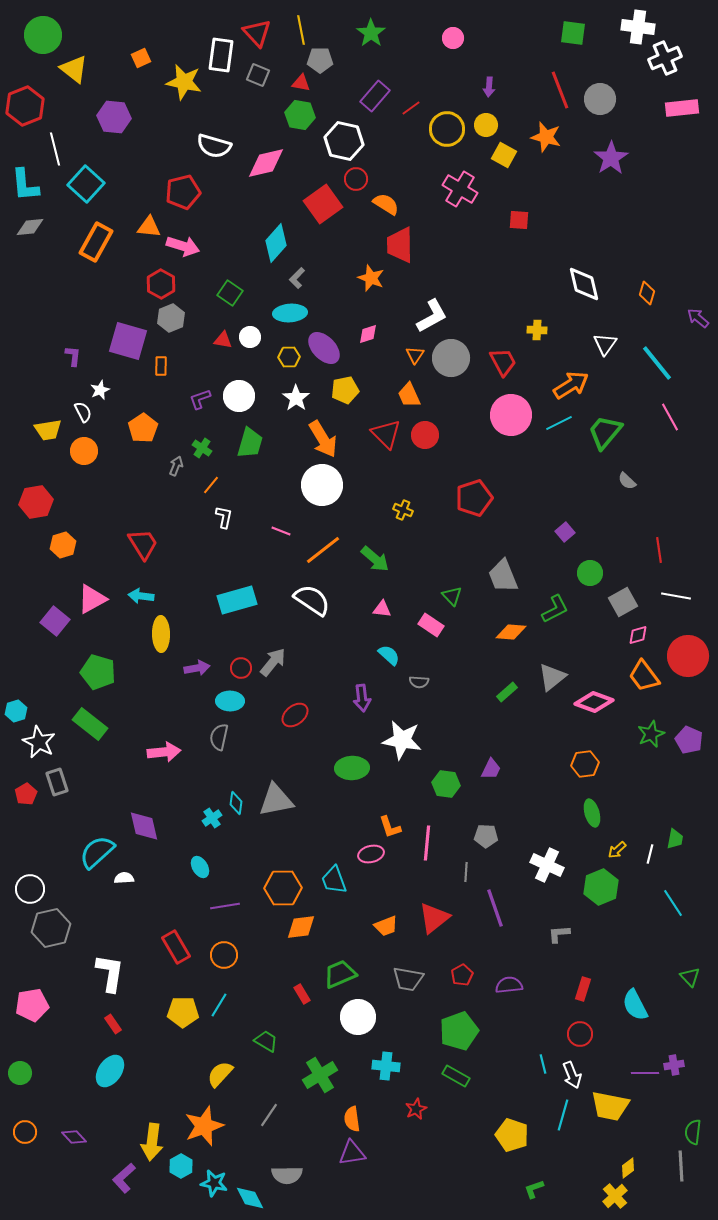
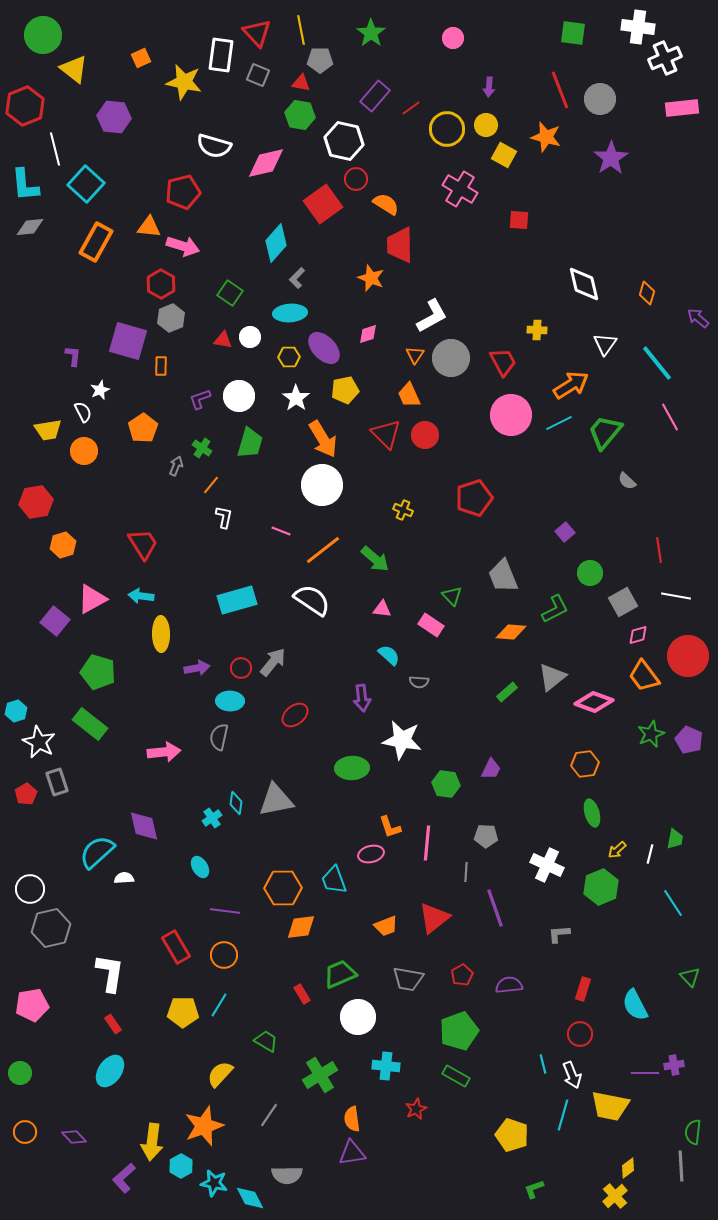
purple line at (225, 906): moved 5 px down; rotated 16 degrees clockwise
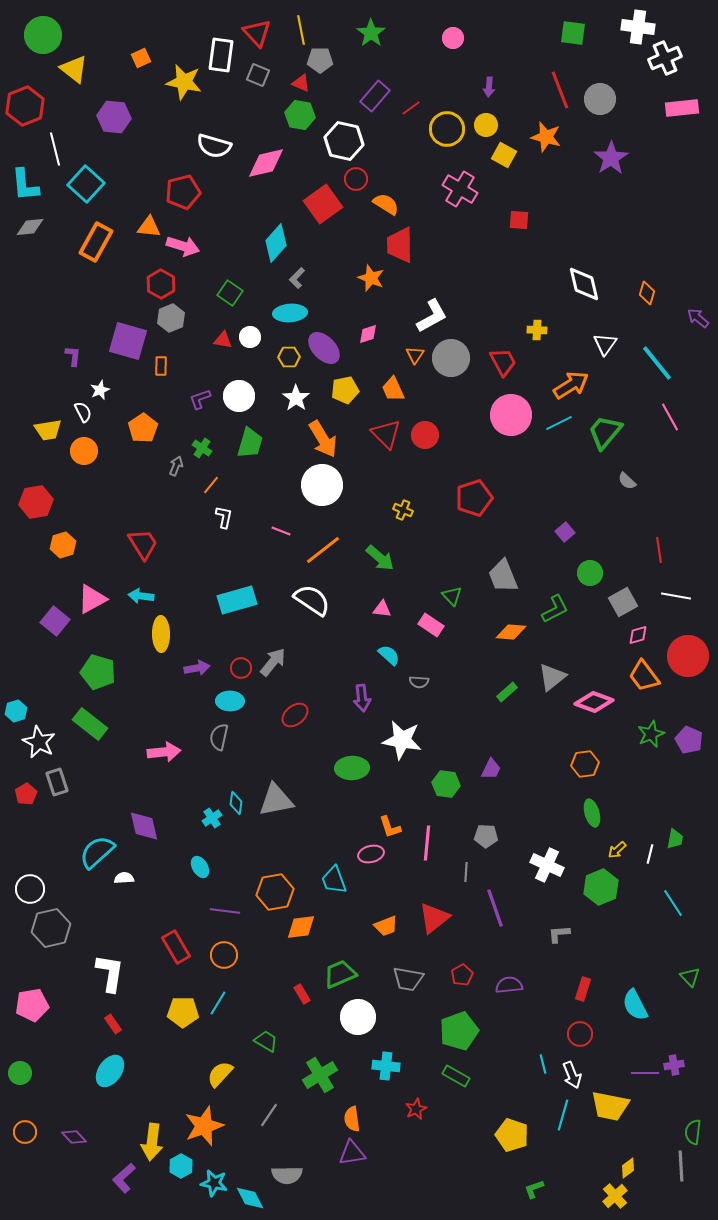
red triangle at (301, 83): rotated 12 degrees clockwise
orange trapezoid at (409, 395): moved 16 px left, 6 px up
green arrow at (375, 559): moved 5 px right, 1 px up
orange hexagon at (283, 888): moved 8 px left, 4 px down; rotated 9 degrees counterclockwise
cyan line at (219, 1005): moved 1 px left, 2 px up
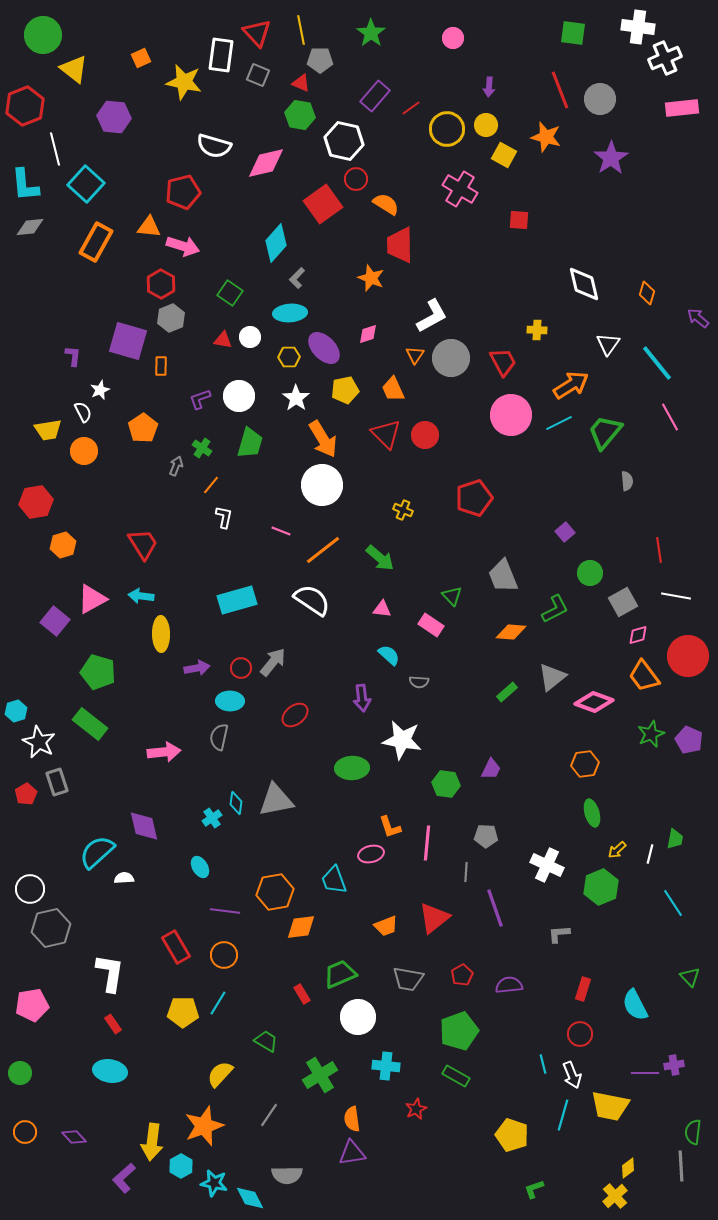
white triangle at (605, 344): moved 3 px right
gray semicircle at (627, 481): rotated 138 degrees counterclockwise
cyan ellipse at (110, 1071): rotated 64 degrees clockwise
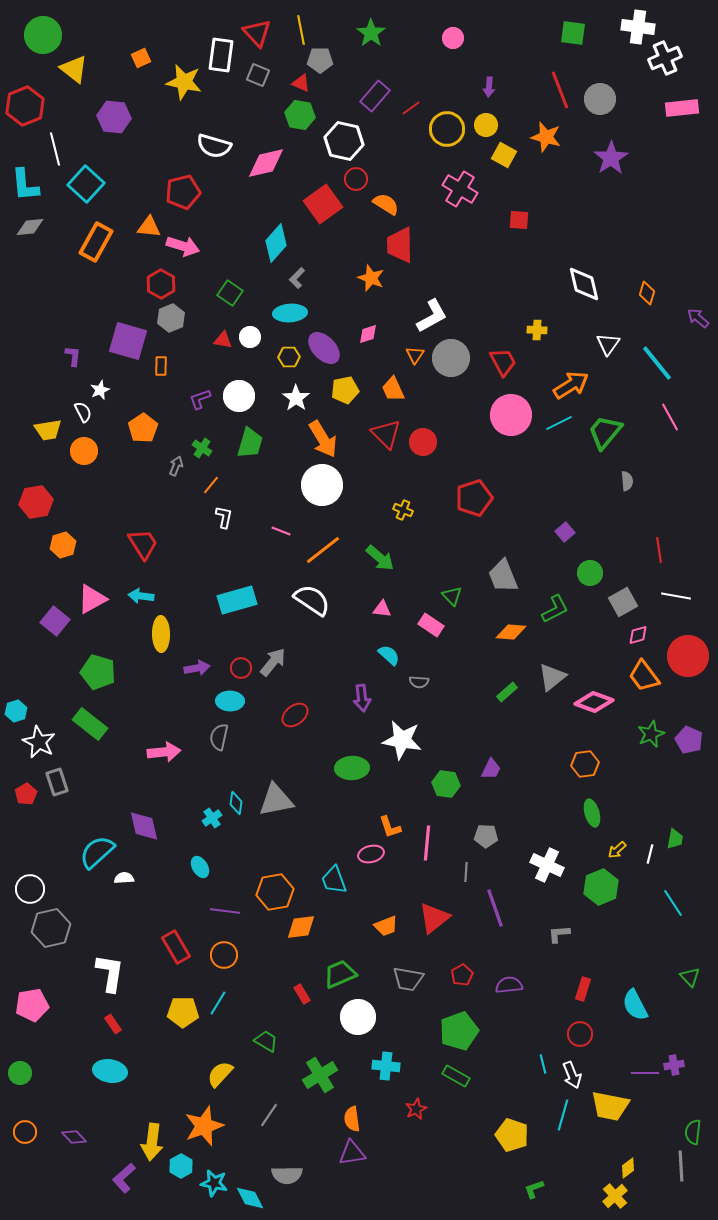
red circle at (425, 435): moved 2 px left, 7 px down
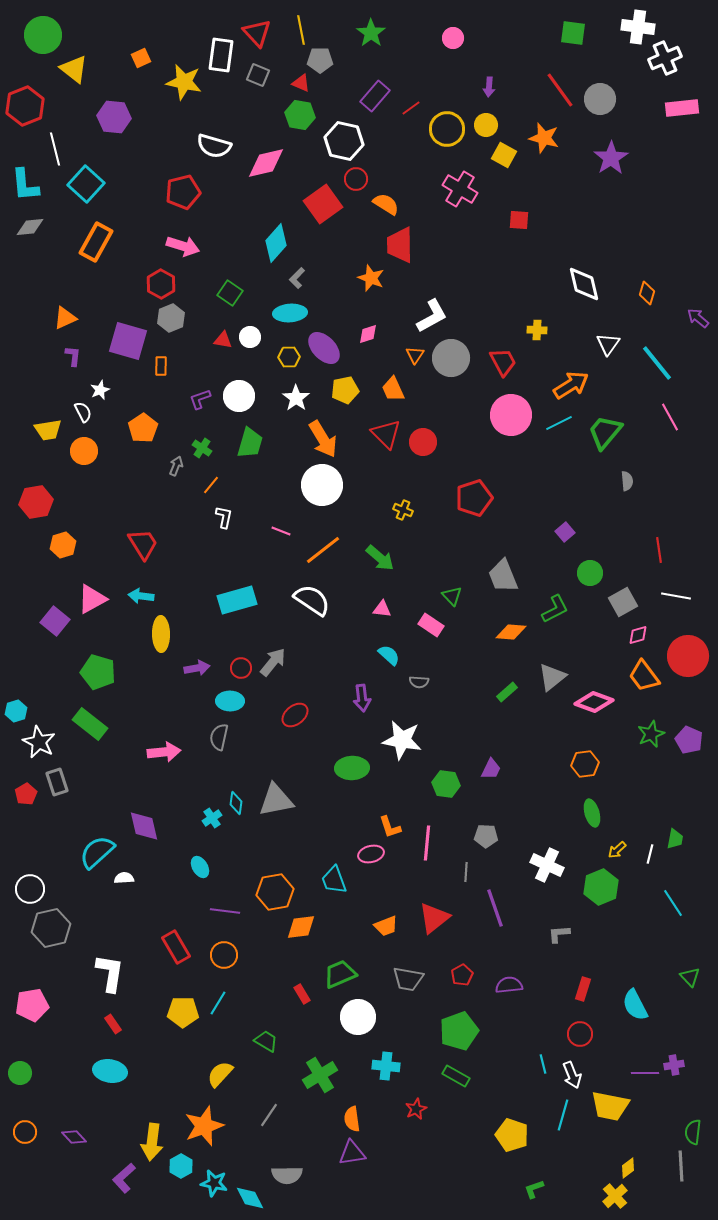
red line at (560, 90): rotated 15 degrees counterclockwise
orange star at (546, 137): moved 2 px left, 1 px down
orange triangle at (149, 227): moved 84 px left, 91 px down; rotated 30 degrees counterclockwise
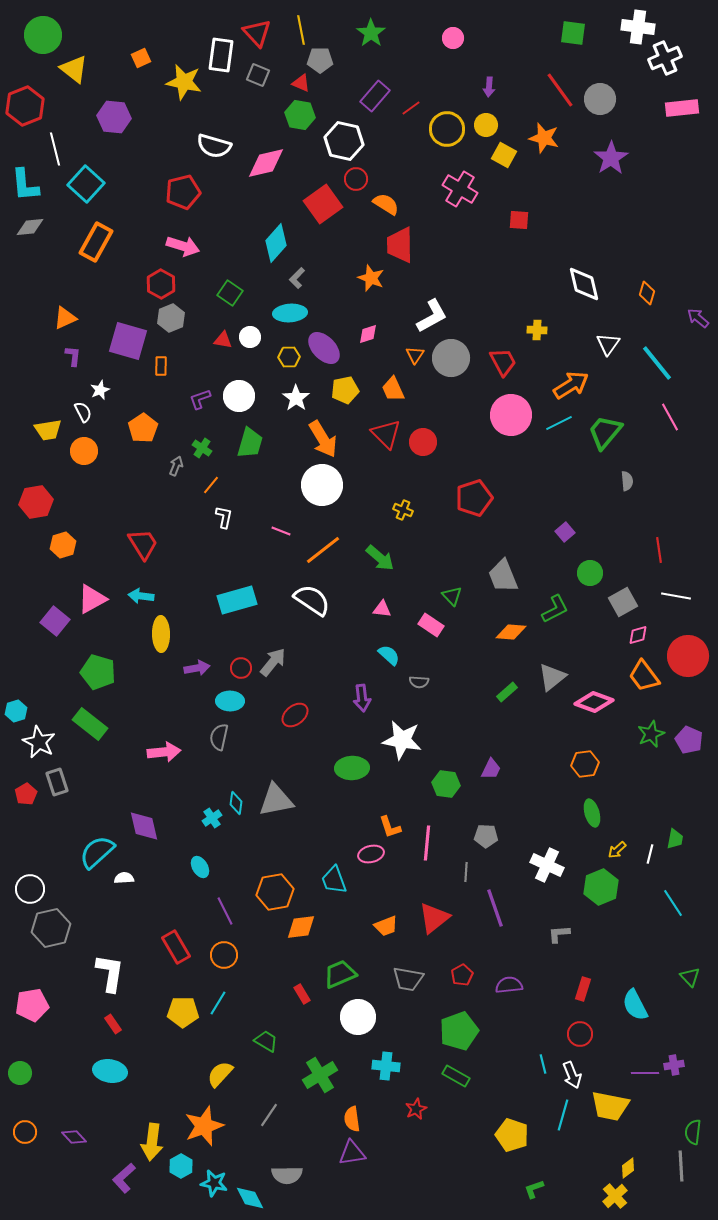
purple line at (225, 911): rotated 56 degrees clockwise
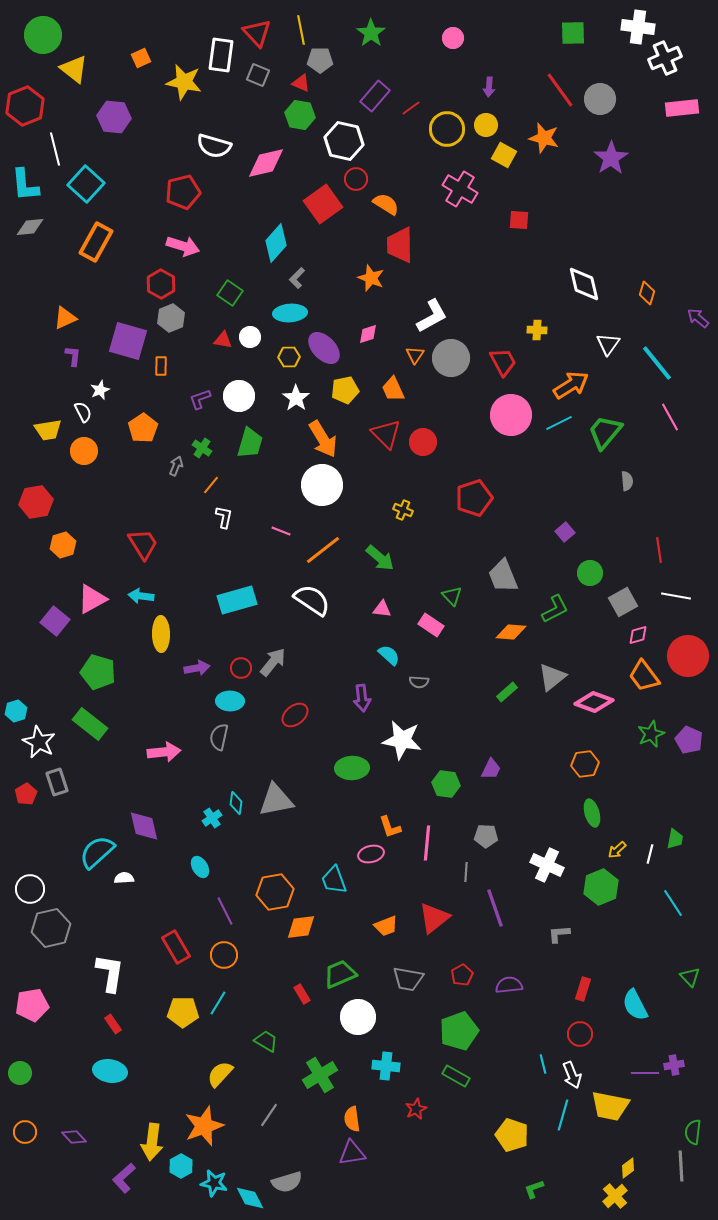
green square at (573, 33): rotated 8 degrees counterclockwise
gray semicircle at (287, 1175): moved 7 px down; rotated 16 degrees counterclockwise
